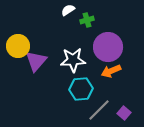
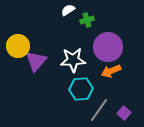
gray line: rotated 10 degrees counterclockwise
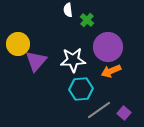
white semicircle: rotated 64 degrees counterclockwise
green cross: rotated 32 degrees counterclockwise
yellow circle: moved 2 px up
gray line: rotated 20 degrees clockwise
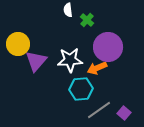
white star: moved 3 px left
orange arrow: moved 14 px left, 3 px up
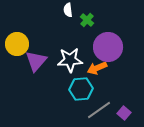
yellow circle: moved 1 px left
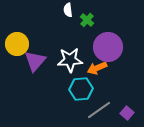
purple triangle: moved 1 px left
purple square: moved 3 px right
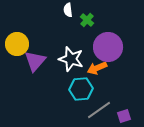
white star: moved 1 px right, 1 px up; rotated 20 degrees clockwise
purple square: moved 3 px left, 3 px down; rotated 32 degrees clockwise
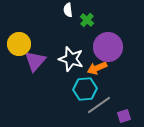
yellow circle: moved 2 px right
cyan hexagon: moved 4 px right
gray line: moved 5 px up
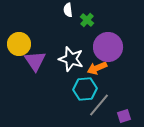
purple triangle: rotated 15 degrees counterclockwise
gray line: rotated 15 degrees counterclockwise
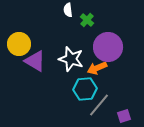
purple triangle: rotated 25 degrees counterclockwise
